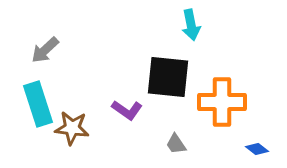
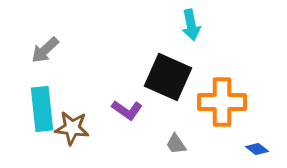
black square: rotated 18 degrees clockwise
cyan rectangle: moved 4 px right, 5 px down; rotated 12 degrees clockwise
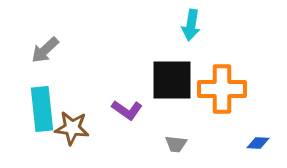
cyan arrow: rotated 20 degrees clockwise
black square: moved 4 px right, 3 px down; rotated 24 degrees counterclockwise
orange cross: moved 13 px up
gray trapezoid: rotated 50 degrees counterclockwise
blue diamond: moved 1 px right, 6 px up; rotated 35 degrees counterclockwise
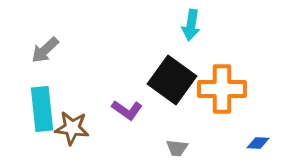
black square: rotated 36 degrees clockwise
gray trapezoid: moved 1 px right, 4 px down
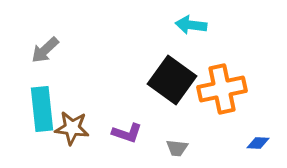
cyan arrow: rotated 88 degrees clockwise
orange cross: rotated 12 degrees counterclockwise
purple L-shape: moved 23 px down; rotated 16 degrees counterclockwise
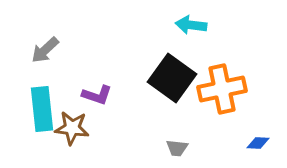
black square: moved 2 px up
purple L-shape: moved 30 px left, 38 px up
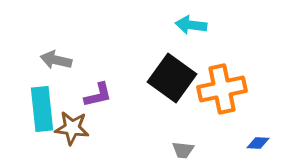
gray arrow: moved 11 px right, 10 px down; rotated 56 degrees clockwise
purple L-shape: moved 1 px right; rotated 32 degrees counterclockwise
gray trapezoid: moved 6 px right, 2 px down
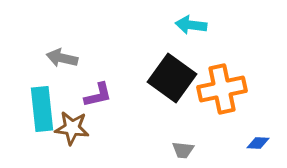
gray arrow: moved 6 px right, 2 px up
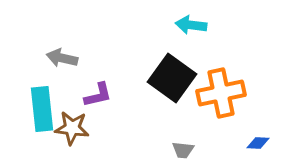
orange cross: moved 1 px left, 4 px down
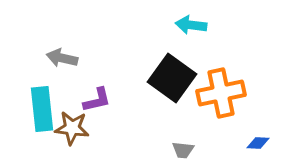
purple L-shape: moved 1 px left, 5 px down
